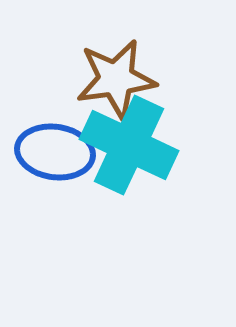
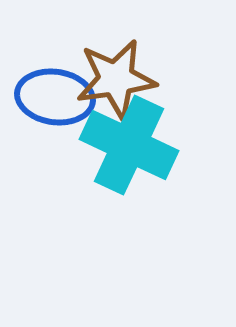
blue ellipse: moved 55 px up
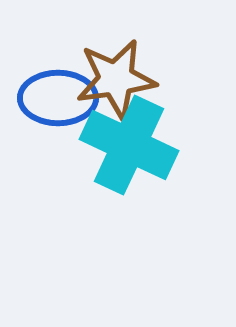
blue ellipse: moved 3 px right, 1 px down; rotated 8 degrees counterclockwise
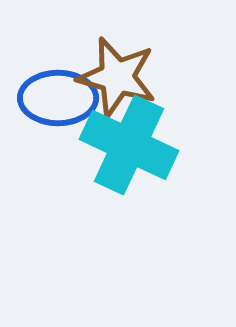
brown star: moved 1 px right, 2 px up; rotated 24 degrees clockwise
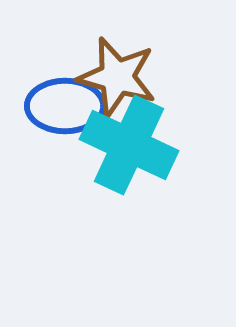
blue ellipse: moved 7 px right, 8 px down
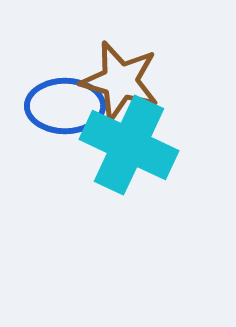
brown star: moved 3 px right, 4 px down
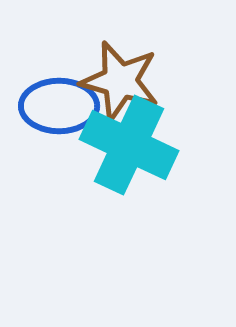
blue ellipse: moved 6 px left
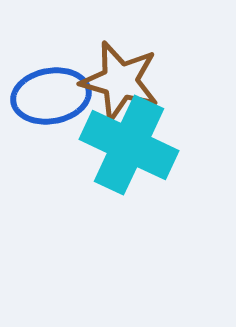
blue ellipse: moved 8 px left, 10 px up; rotated 10 degrees counterclockwise
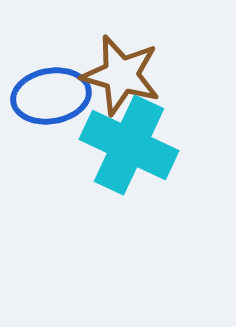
brown star: moved 1 px right, 6 px up
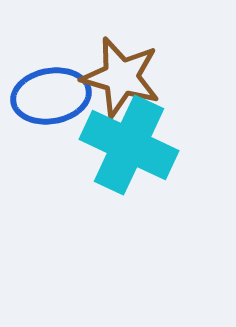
brown star: moved 2 px down
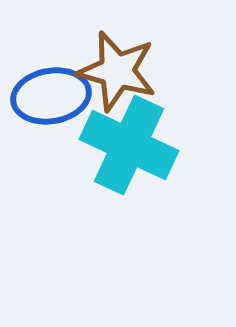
brown star: moved 4 px left, 6 px up
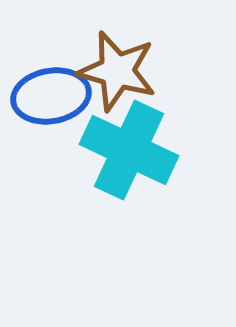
cyan cross: moved 5 px down
